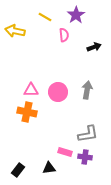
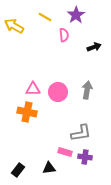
yellow arrow: moved 1 px left, 5 px up; rotated 18 degrees clockwise
pink triangle: moved 2 px right, 1 px up
gray L-shape: moved 7 px left, 1 px up
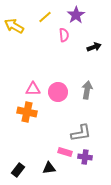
yellow line: rotated 72 degrees counterclockwise
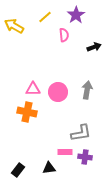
pink rectangle: rotated 16 degrees counterclockwise
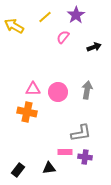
pink semicircle: moved 1 px left, 2 px down; rotated 136 degrees counterclockwise
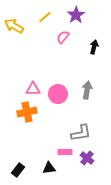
black arrow: rotated 56 degrees counterclockwise
pink circle: moved 2 px down
orange cross: rotated 24 degrees counterclockwise
purple cross: moved 2 px right, 1 px down; rotated 32 degrees clockwise
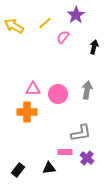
yellow line: moved 6 px down
orange cross: rotated 12 degrees clockwise
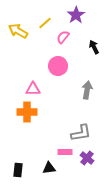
yellow arrow: moved 4 px right, 5 px down
black arrow: rotated 40 degrees counterclockwise
pink circle: moved 28 px up
black rectangle: rotated 32 degrees counterclockwise
